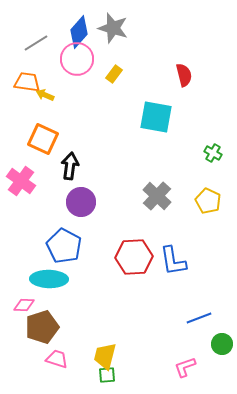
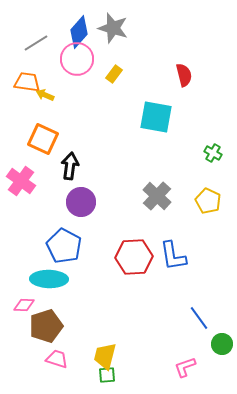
blue L-shape: moved 5 px up
blue line: rotated 75 degrees clockwise
brown pentagon: moved 4 px right, 1 px up
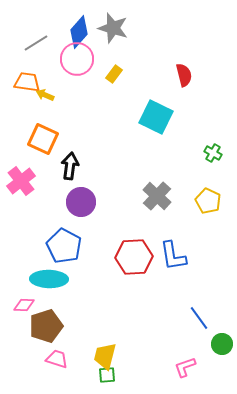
cyan square: rotated 16 degrees clockwise
pink cross: rotated 16 degrees clockwise
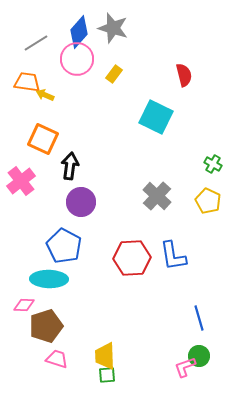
green cross: moved 11 px down
red hexagon: moved 2 px left, 1 px down
blue line: rotated 20 degrees clockwise
green circle: moved 23 px left, 12 px down
yellow trapezoid: rotated 16 degrees counterclockwise
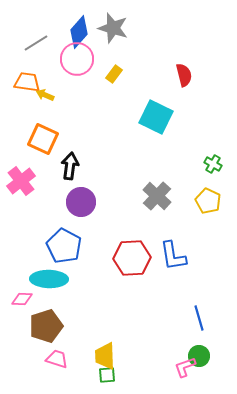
pink diamond: moved 2 px left, 6 px up
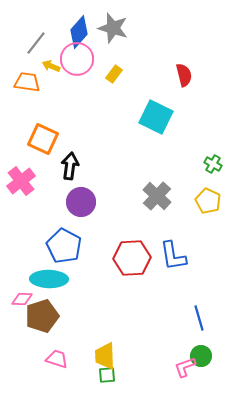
gray line: rotated 20 degrees counterclockwise
yellow arrow: moved 6 px right, 29 px up
brown pentagon: moved 4 px left, 10 px up
green circle: moved 2 px right
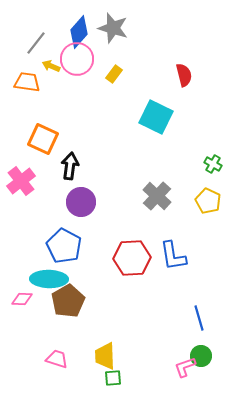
brown pentagon: moved 26 px right, 15 px up; rotated 12 degrees counterclockwise
green square: moved 6 px right, 3 px down
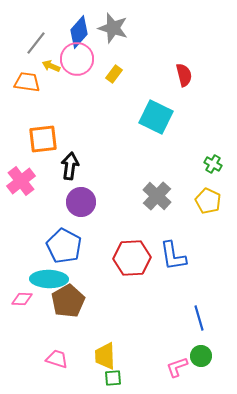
orange square: rotated 32 degrees counterclockwise
pink L-shape: moved 8 px left
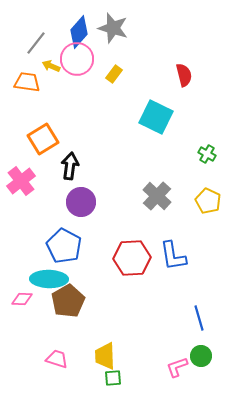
orange square: rotated 24 degrees counterclockwise
green cross: moved 6 px left, 10 px up
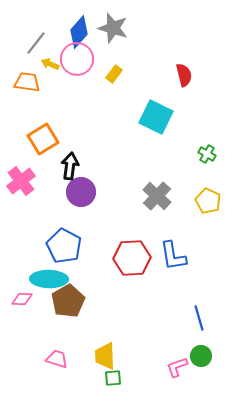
yellow arrow: moved 1 px left, 2 px up
purple circle: moved 10 px up
